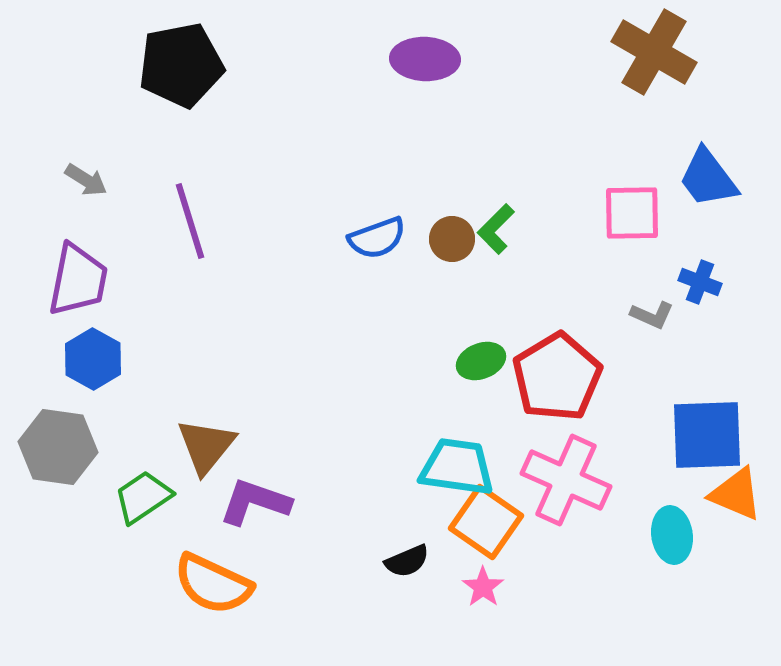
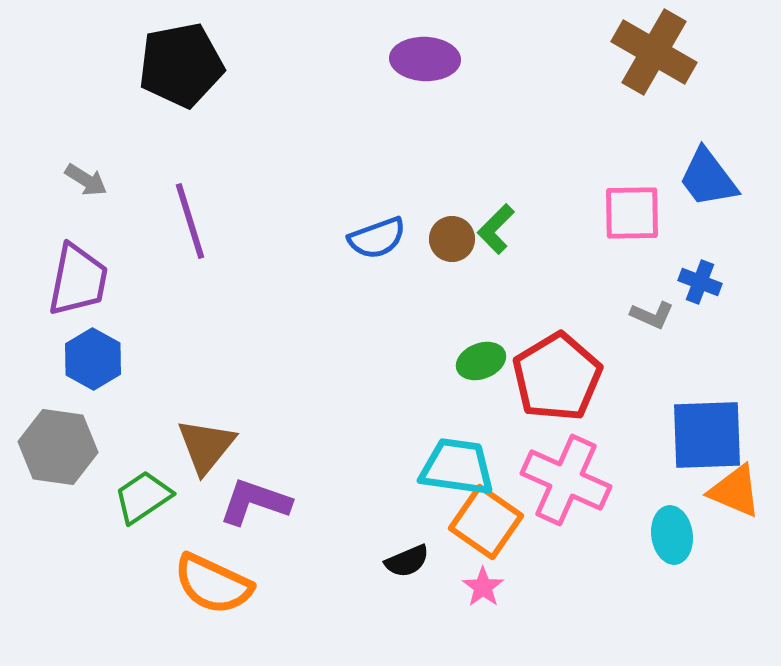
orange triangle: moved 1 px left, 3 px up
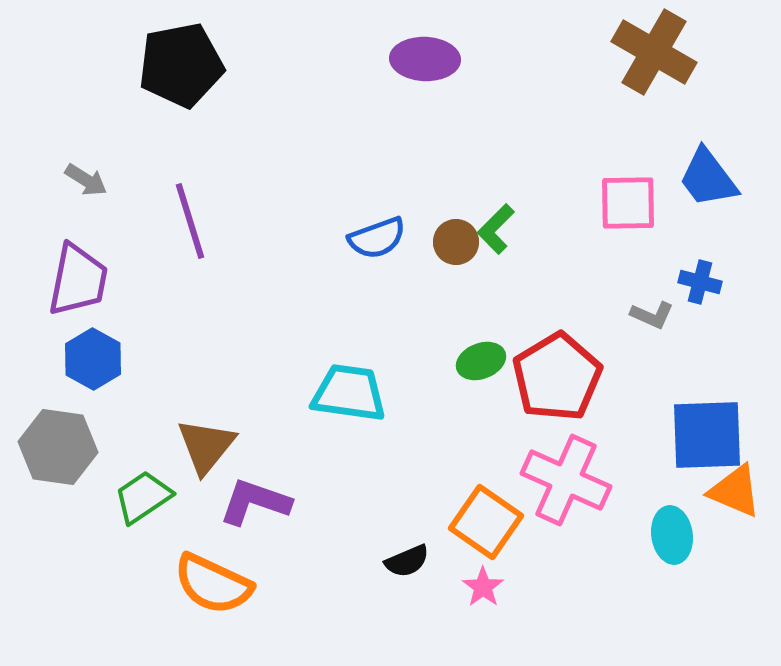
pink square: moved 4 px left, 10 px up
brown circle: moved 4 px right, 3 px down
blue cross: rotated 6 degrees counterclockwise
cyan trapezoid: moved 108 px left, 74 px up
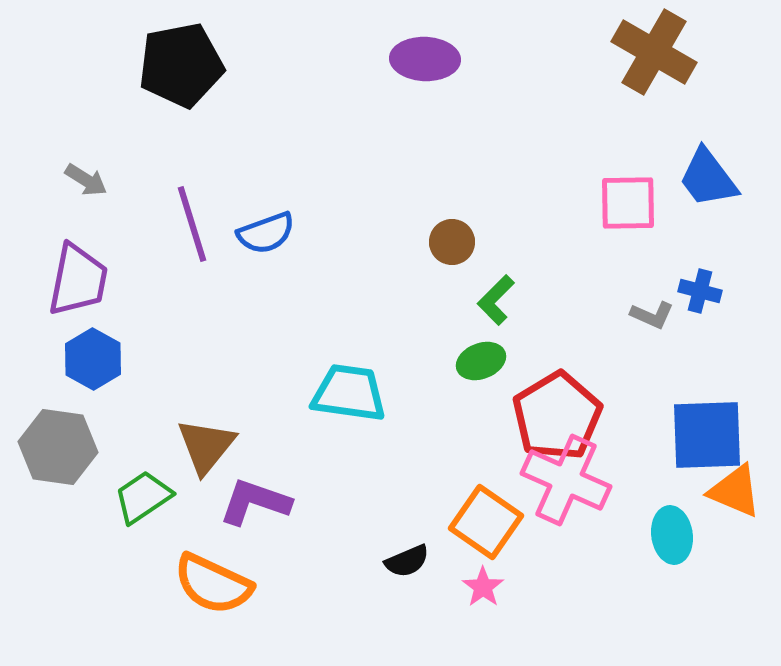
purple line: moved 2 px right, 3 px down
green L-shape: moved 71 px down
blue semicircle: moved 111 px left, 5 px up
brown circle: moved 4 px left
blue cross: moved 9 px down
red pentagon: moved 39 px down
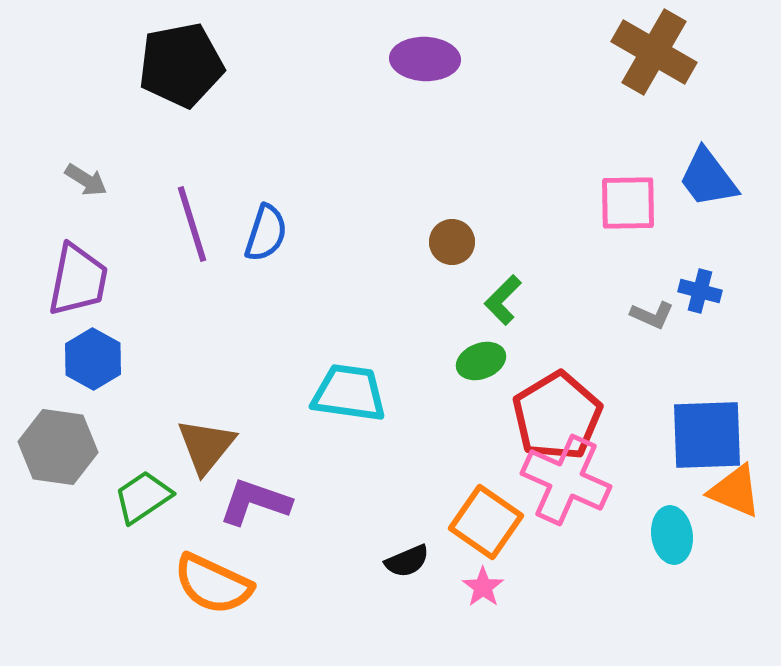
blue semicircle: rotated 52 degrees counterclockwise
green L-shape: moved 7 px right
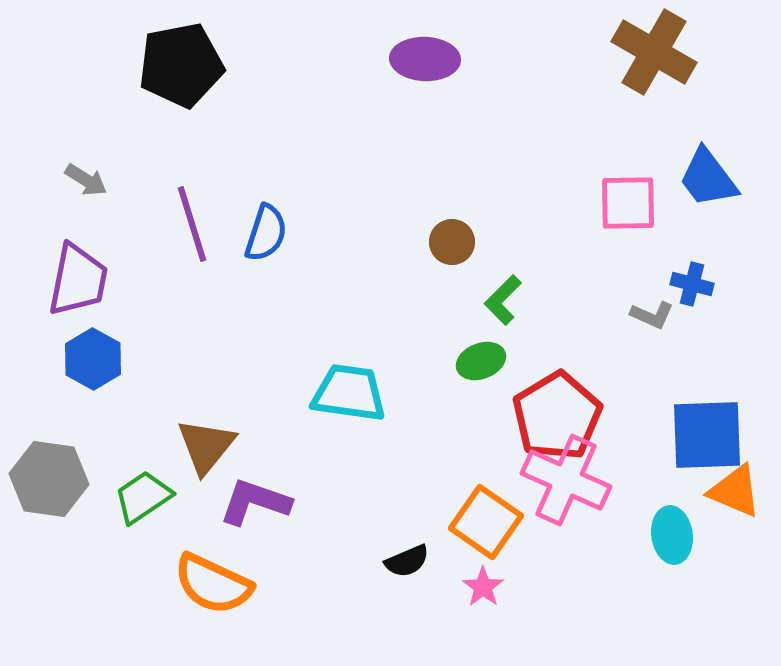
blue cross: moved 8 px left, 7 px up
gray hexagon: moved 9 px left, 32 px down
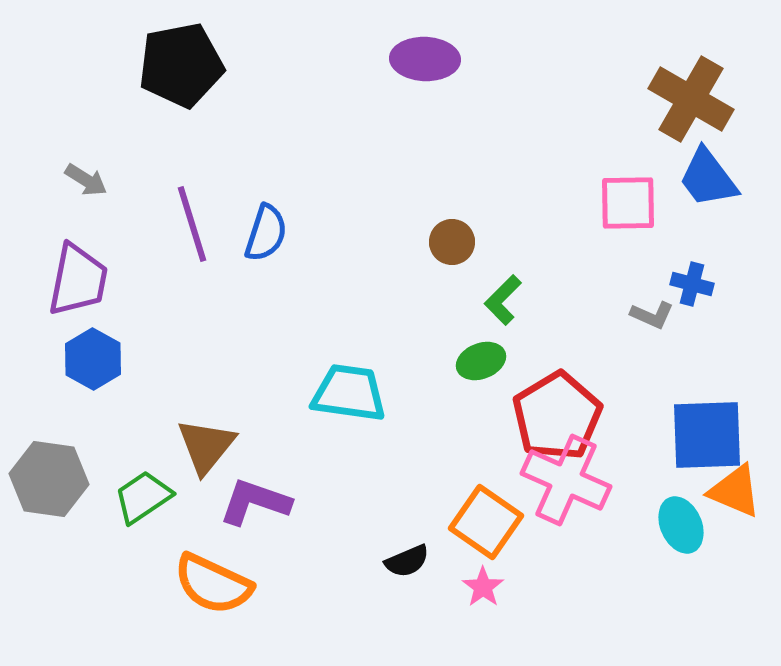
brown cross: moved 37 px right, 47 px down
cyan ellipse: moved 9 px right, 10 px up; rotated 16 degrees counterclockwise
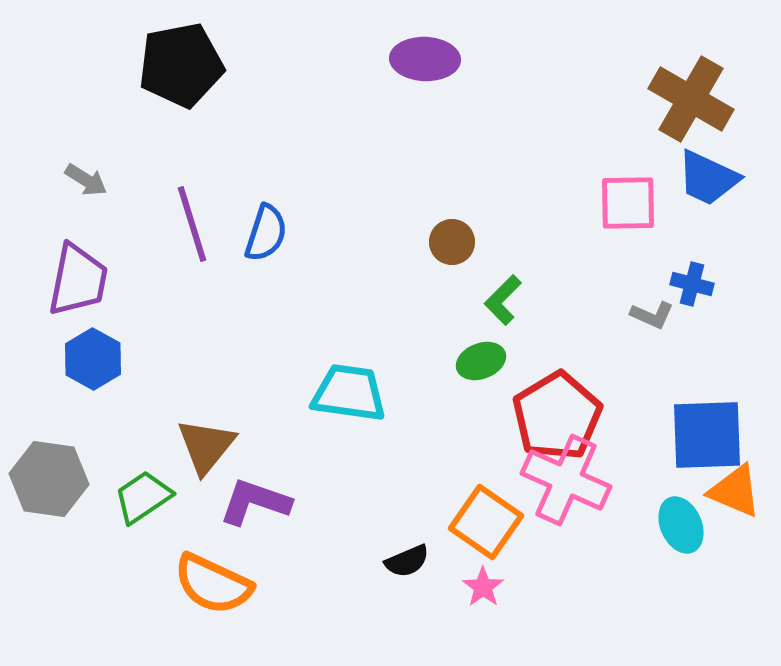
blue trapezoid: rotated 28 degrees counterclockwise
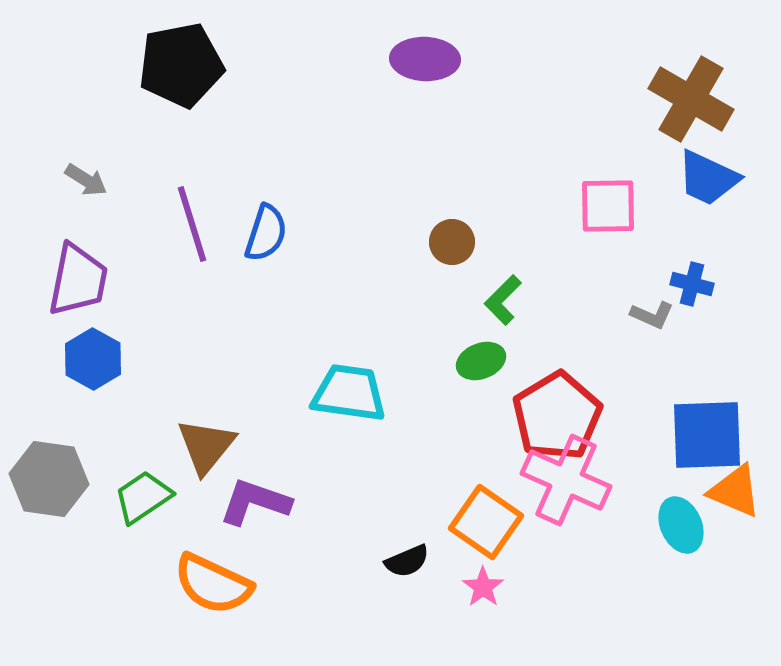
pink square: moved 20 px left, 3 px down
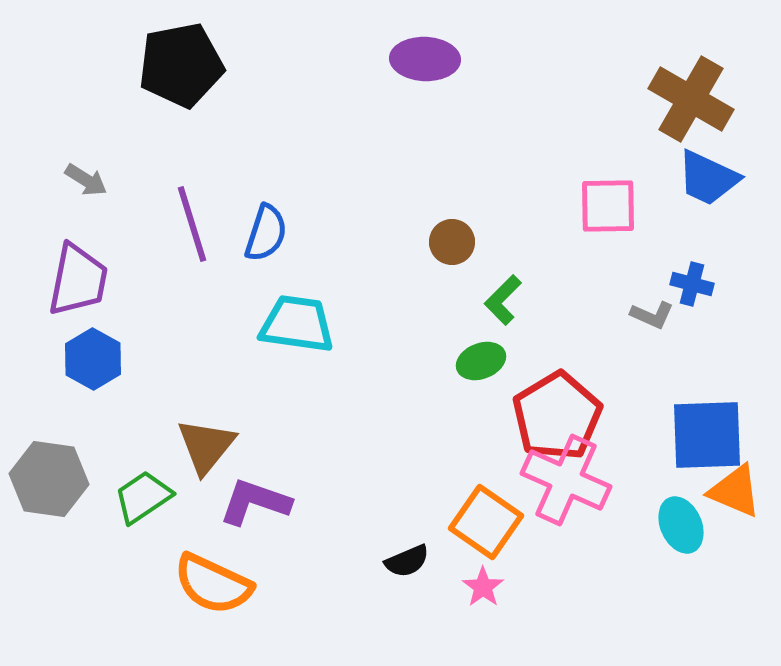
cyan trapezoid: moved 52 px left, 69 px up
